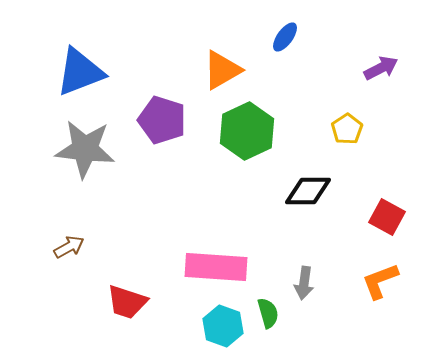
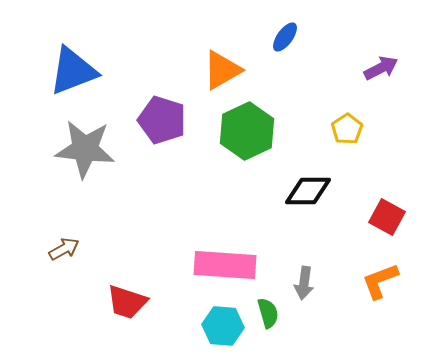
blue triangle: moved 7 px left, 1 px up
brown arrow: moved 5 px left, 2 px down
pink rectangle: moved 9 px right, 2 px up
cyan hexagon: rotated 15 degrees counterclockwise
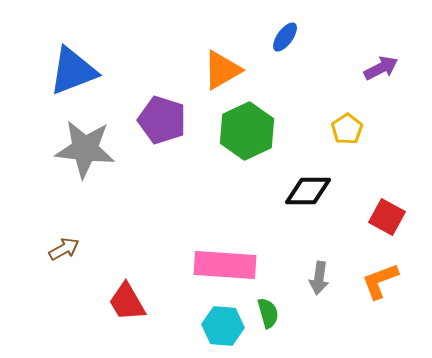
gray arrow: moved 15 px right, 5 px up
red trapezoid: rotated 42 degrees clockwise
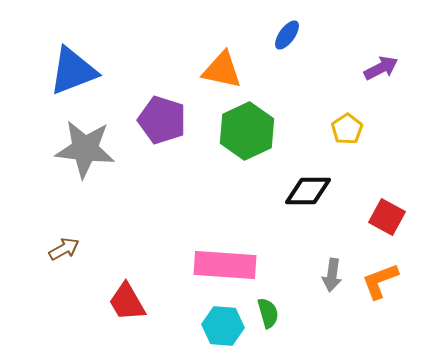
blue ellipse: moved 2 px right, 2 px up
orange triangle: rotated 42 degrees clockwise
gray arrow: moved 13 px right, 3 px up
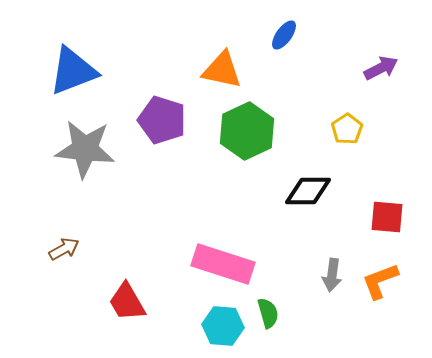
blue ellipse: moved 3 px left
red square: rotated 24 degrees counterclockwise
pink rectangle: moved 2 px left, 1 px up; rotated 14 degrees clockwise
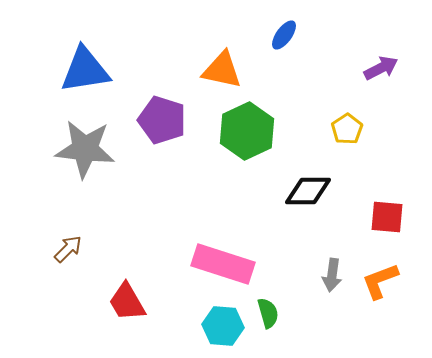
blue triangle: moved 12 px right, 1 px up; rotated 12 degrees clockwise
brown arrow: moved 4 px right; rotated 16 degrees counterclockwise
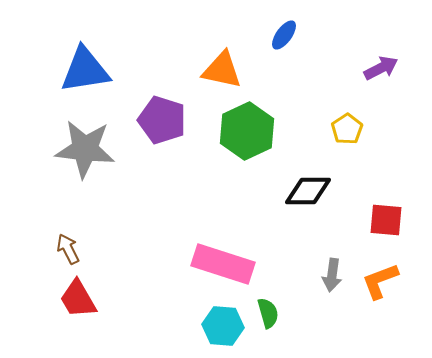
red square: moved 1 px left, 3 px down
brown arrow: rotated 72 degrees counterclockwise
red trapezoid: moved 49 px left, 3 px up
